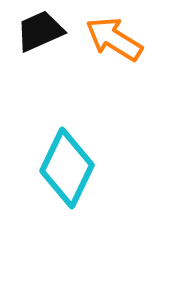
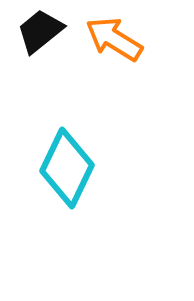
black trapezoid: rotated 15 degrees counterclockwise
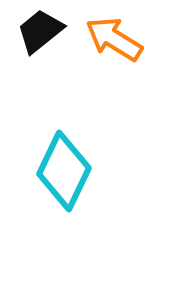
cyan diamond: moved 3 px left, 3 px down
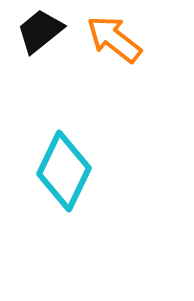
orange arrow: rotated 6 degrees clockwise
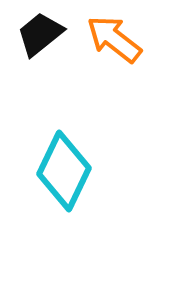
black trapezoid: moved 3 px down
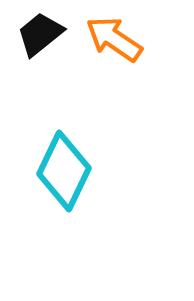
orange arrow: rotated 4 degrees counterclockwise
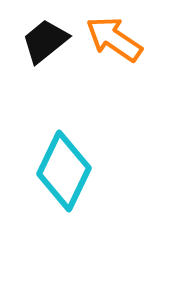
black trapezoid: moved 5 px right, 7 px down
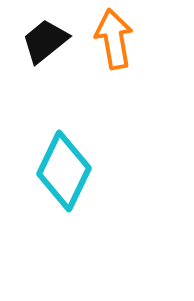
orange arrow: rotated 46 degrees clockwise
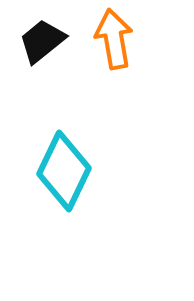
black trapezoid: moved 3 px left
